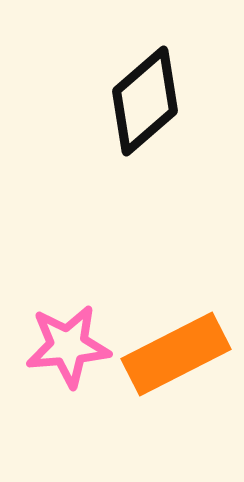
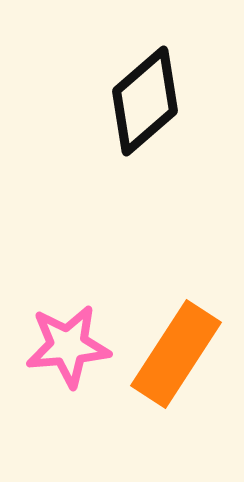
orange rectangle: rotated 30 degrees counterclockwise
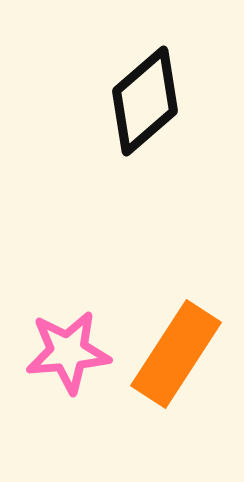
pink star: moved 6 px down
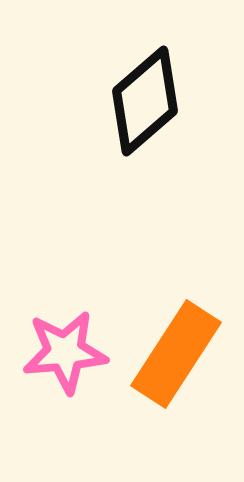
pink star: moved 3 px left
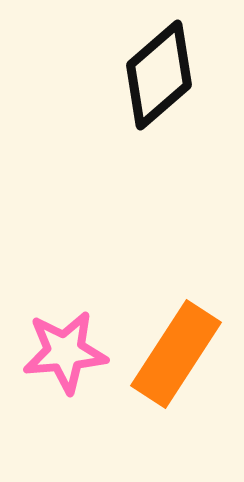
black diamond: moved 14 px right, 26 px up
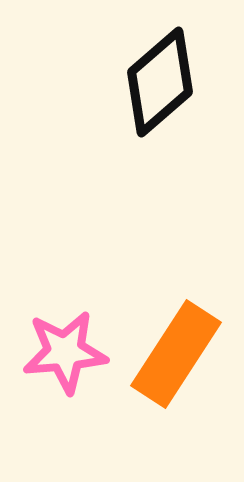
black diamond: moved 1 px right, 7 px down
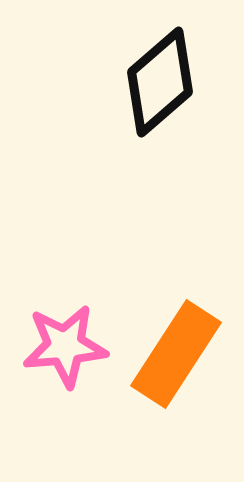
pink star: moved 6 px up
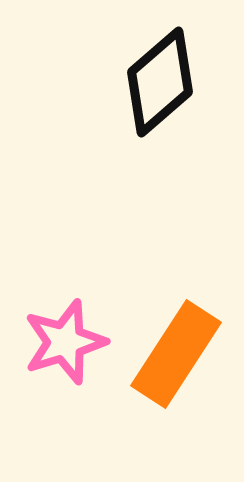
pink star: moved 4 px up; rotated 12 degrees counterclockwise
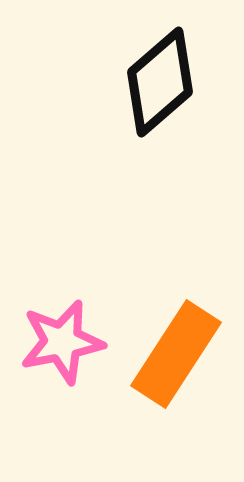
pink star: moved 3 px left; rotated 6 degrees clockwise
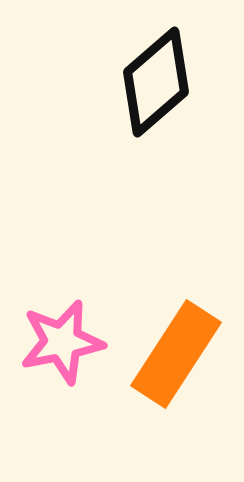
black diamond: moved 4 px left
